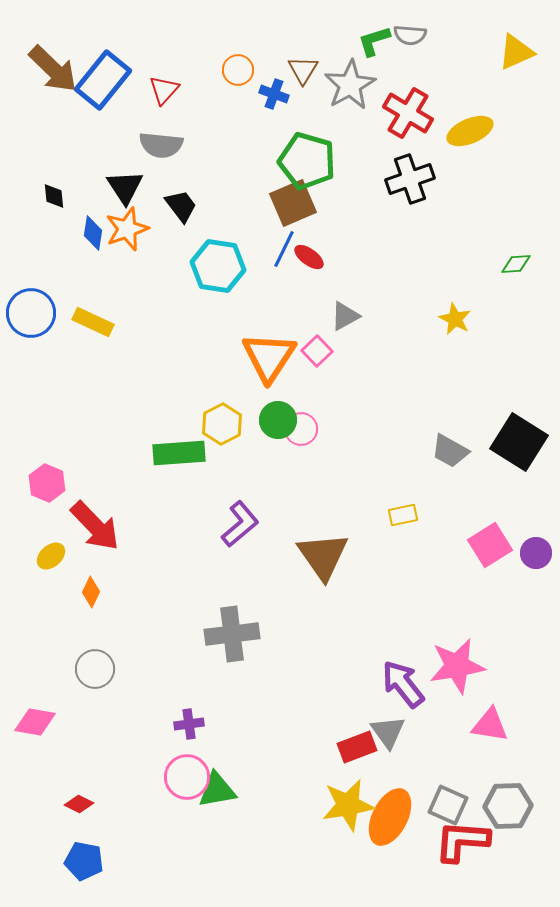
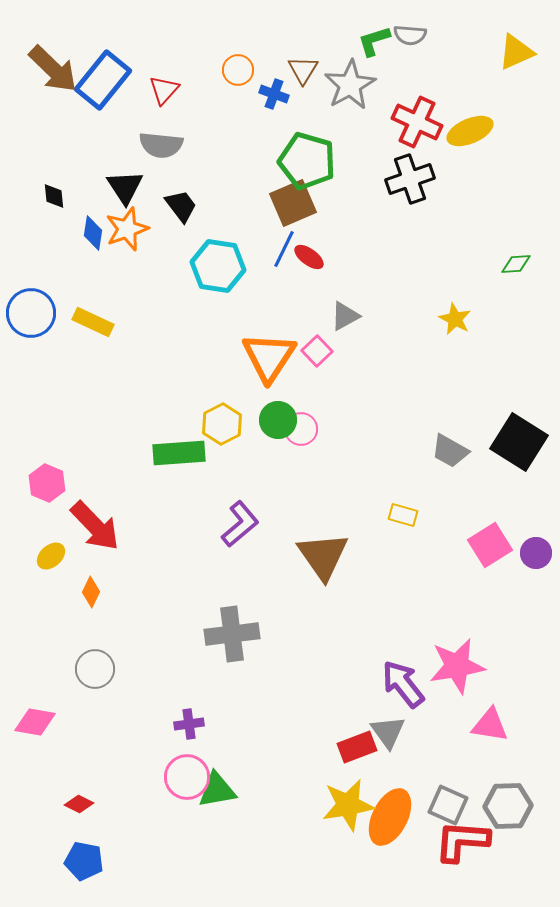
red cross at (408, 113): moved 9 px right, 9 px down; rotated 6 degrees counterclockwise
yellow rectangle at (403, 515): rotated 28 degrees clockwise
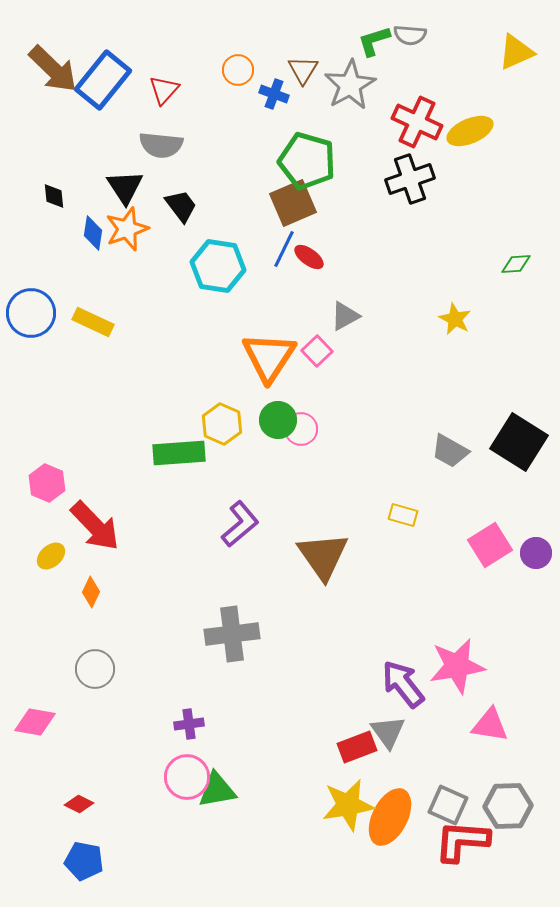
yellow hexagon at (222, 424): rotated 9 degrees counterclockwise
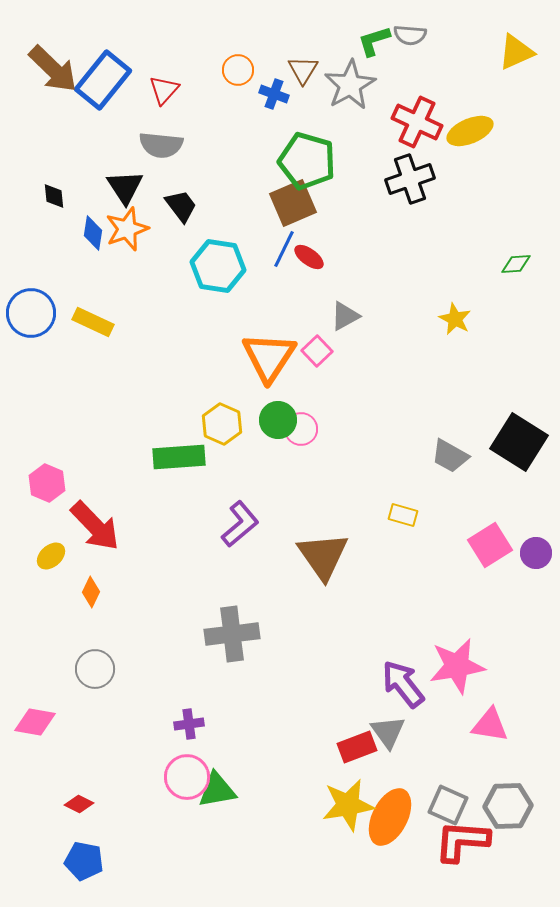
gray trapezoid at (450, 451): moved 5 px down
green rectangle at (179, 453): moved 4 px down
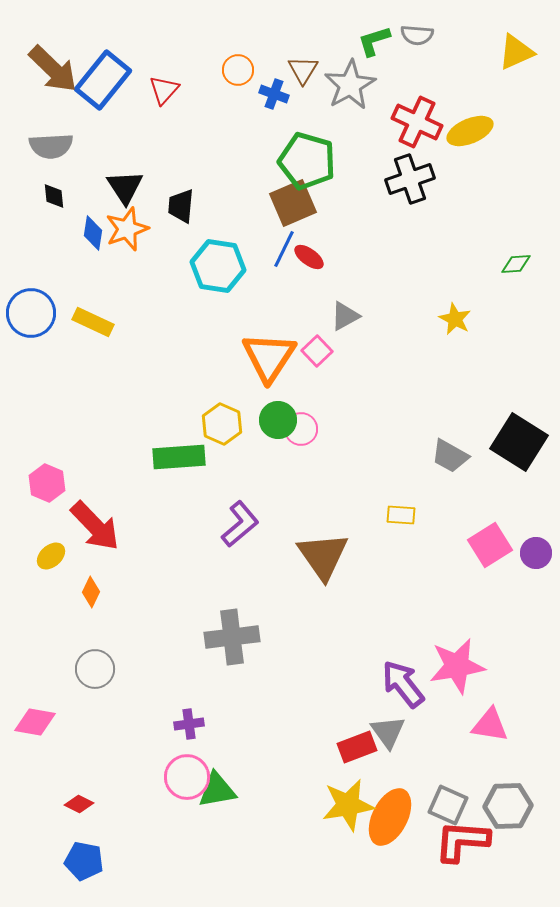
gray semicircle at (410, 35): moved 7 px right
gray semicircle at (161, 145): moved 110 px left, 1 px down; rotated 9 degrees counterclockwise
black trapezoid at (181, 206): rotated 138 degrees counterclockwise
yellow rectangle at (403, 515): moved 2 px left; rotated 12 degrees counterclockwise
gray cross at (232, 634): moved 3 px down
